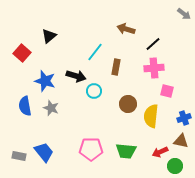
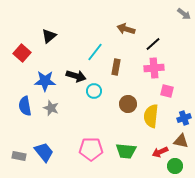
blue star: rotated 15 degrees counterclockwise
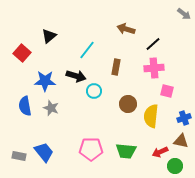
cyan line: moved 8 px left, 2 px up
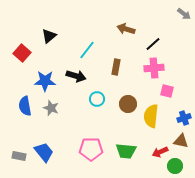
cyan circle: moved 3 px right, 8 px down
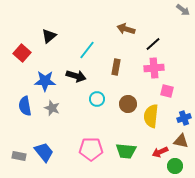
gray arrow: moved 1 px left, 4 px up
gray star: moved 1 px right
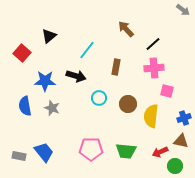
brown arrow: rotated 30 degrees clockwise
cyan circle: moved 2 px right, 1 px up
